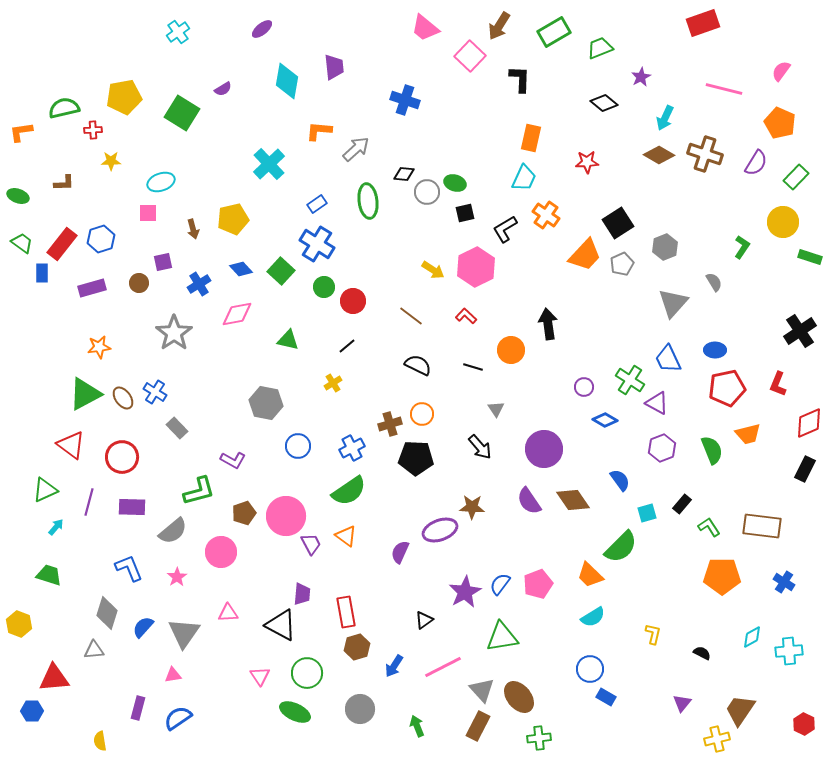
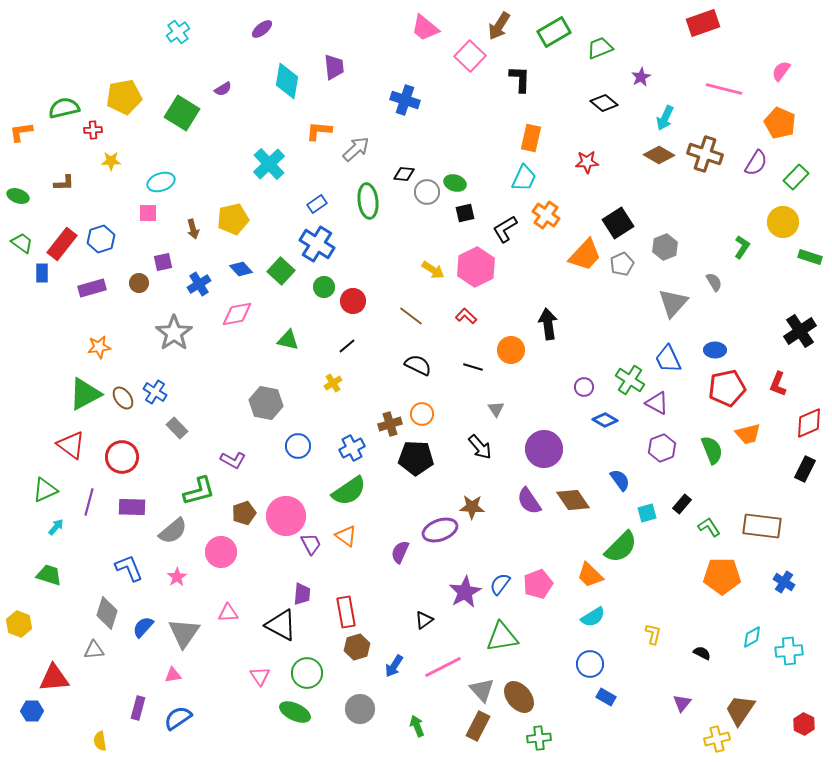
blue circle at (590, 669): moved 5 px up
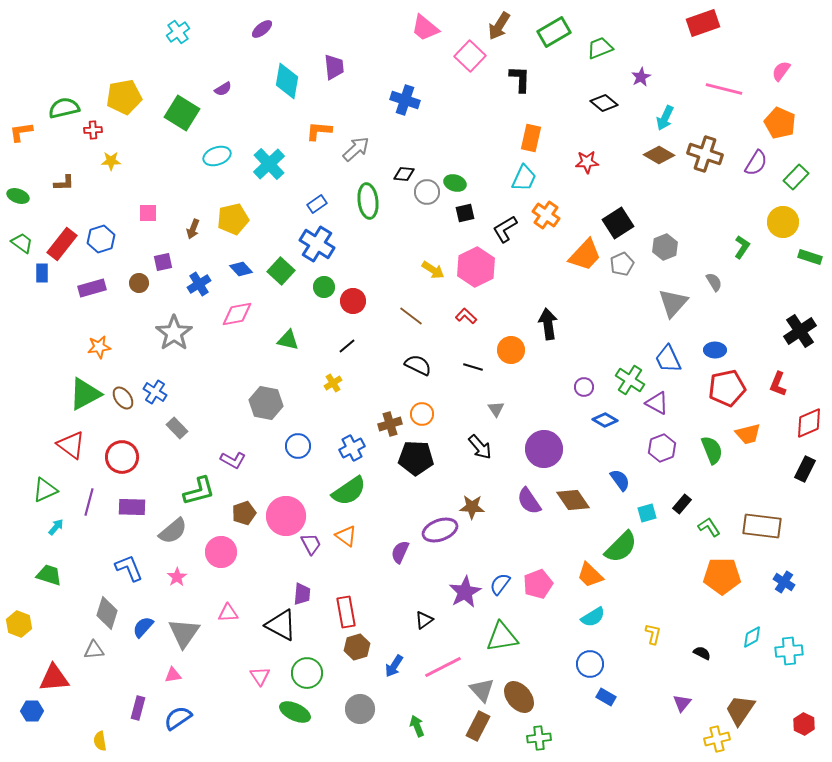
cyan ellipse at (161, 182): moved 56 px right, 26 px up
brown arrow at (193, 229): rotated 36 degrees clockwise
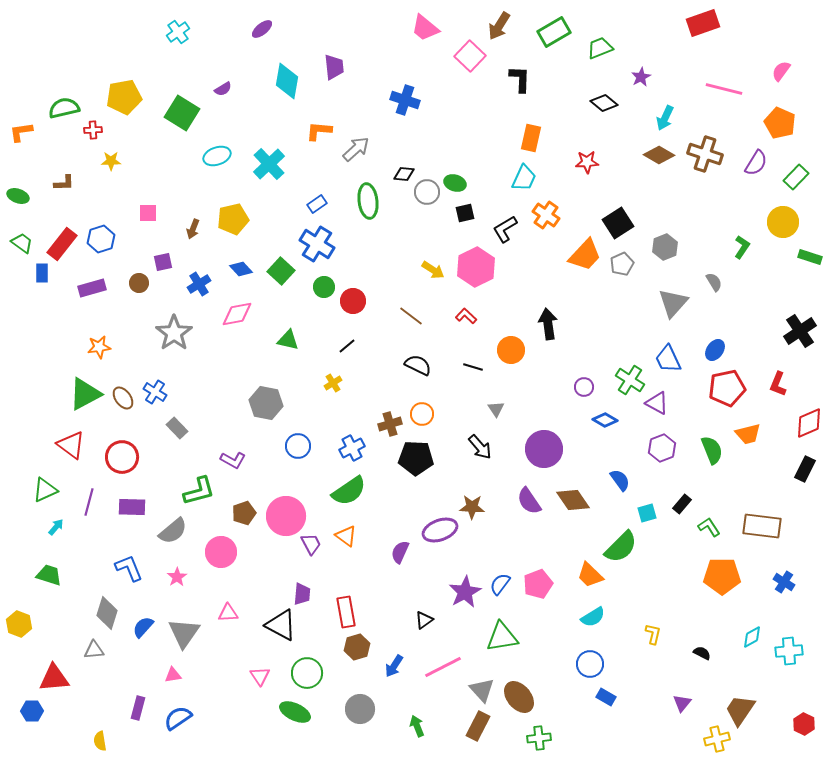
blue ellipse at (715, 350): rotated 55 degrees counterclockwise
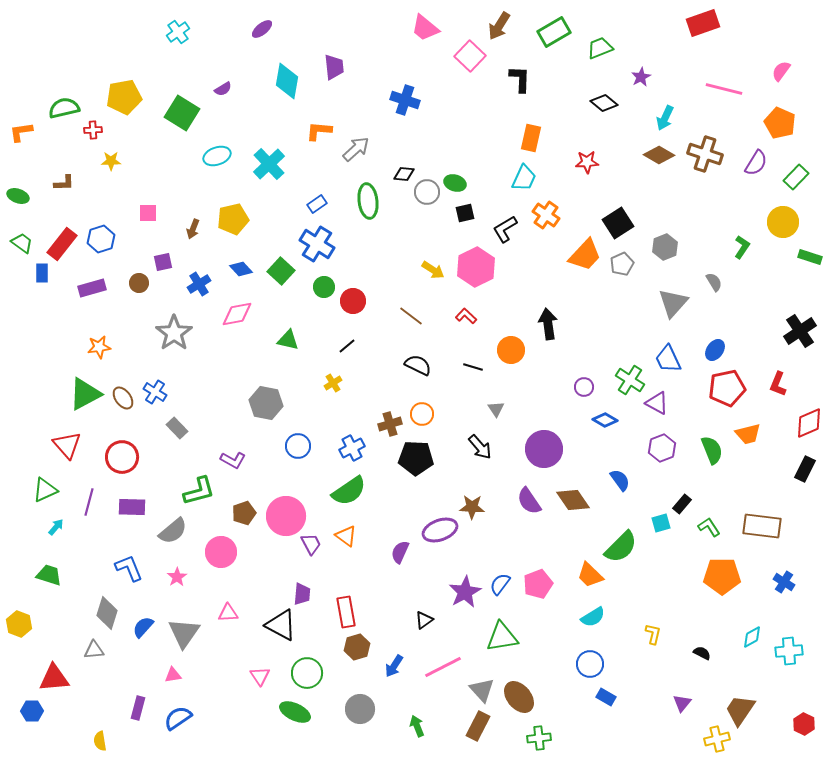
red triangle at (71, 445): moved 4 px left; rotated 12 degrees clockwise
cyan square at (647, 513): moved 14 px right, 10 px down
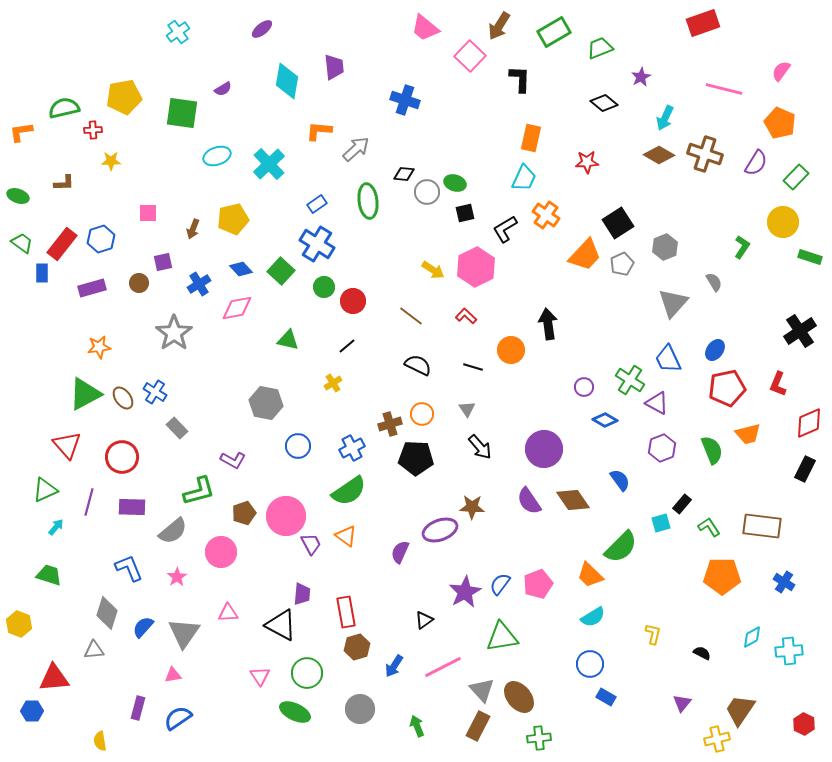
green square at (182, 113): rotated 24 degrees counterclockwise
pink diamond at (237, 314): moved 6 px up
gray triangle at (496, 409): moved 29 px left
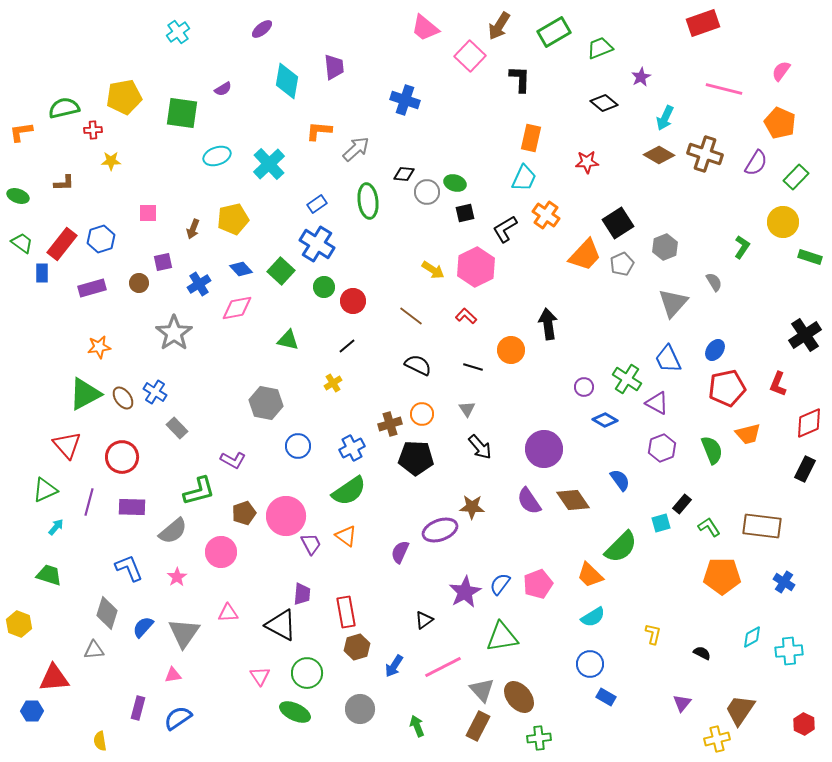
black cross at (800, 331): moved 5 px right, 4 px down
green cross at (630, 380): moved 3 px left, 1 px up
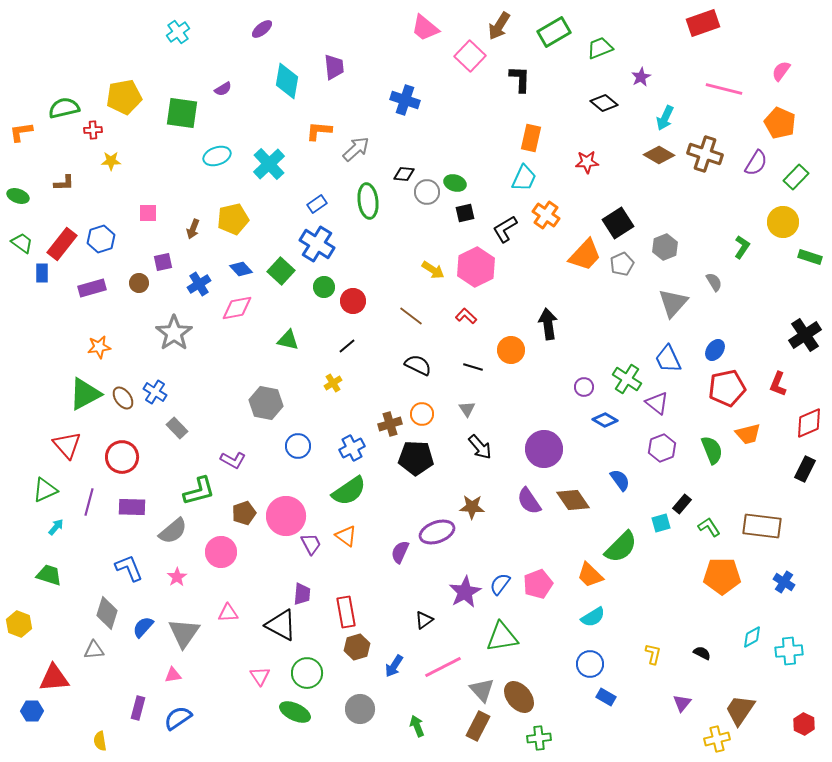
purple triangle at (657, 403): rotated 10 degrees clockwise
purple ellipse at (440, 530): moved 3 px left, 2 px down
yellow L-shape at (653, 634): moved 20 px down
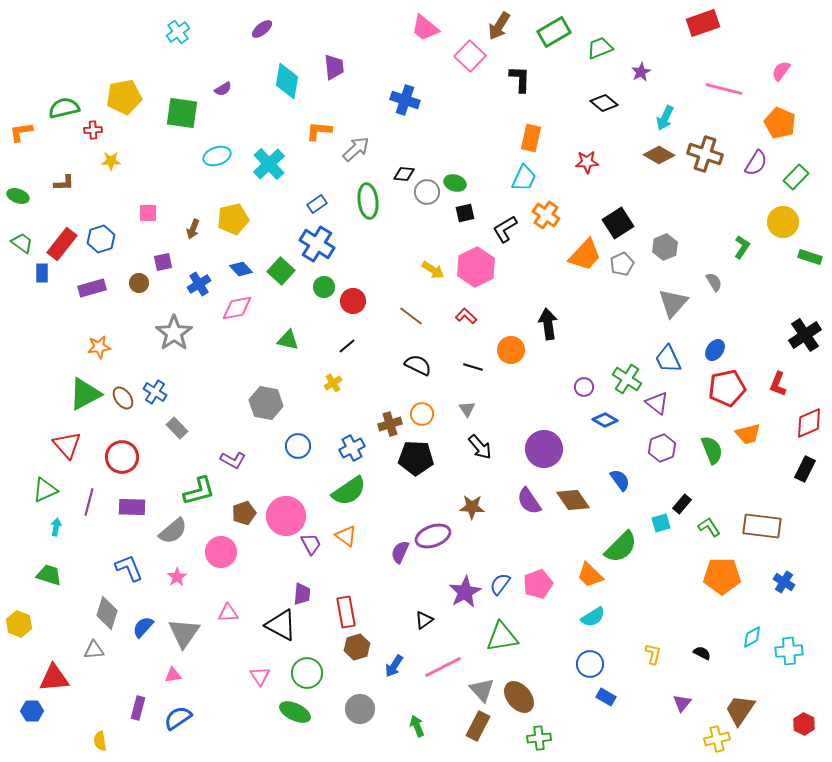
purple star at (641, 77): moved 5 px up
cyan arrow at (56, 527): rotated 30 degrees counterclockwise
purple ellipse at (437, 532): moved 4 px left, 4 px down
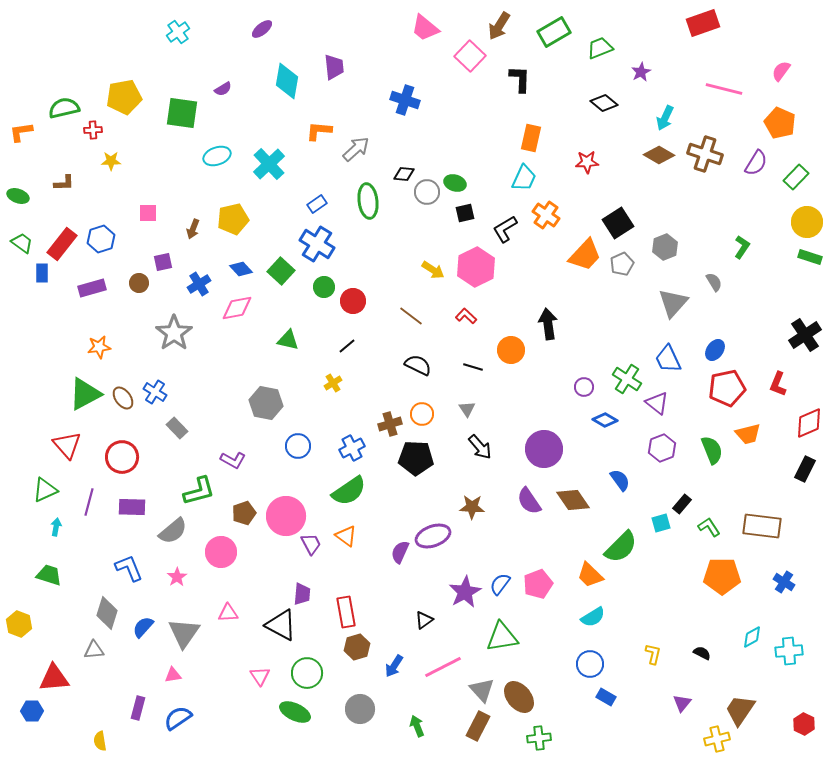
yellow circle at (783, 222): moved 24 px right
